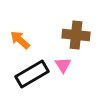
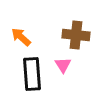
orange arrow: moved 1 px right, 3 px up
black rectangle: rotated 64 degrees counterclockwise
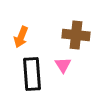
orange arrow: rotated 110 degrees counterclockwise
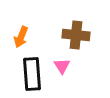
pink triangle: moved 1 px left, 1 px down
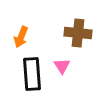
brown cross: moved 2 px right, 2 px up
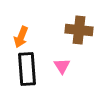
brown cross: moved 1 px right, 3 px up
black rectangle: moved 5 px left, 5 px up
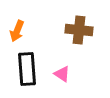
orange arrow: moved 4 px left, 6 px up
pink triangle: moved 8 px down; rotated 24 degrees counterclockwise
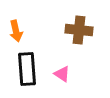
orange arrow: moved 1 px left; rotated 35 degrees counterclockwise
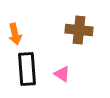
orange arrow: moved 1 px left, 3 px down
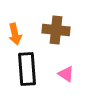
brown cross: moved 23 px left
pink triangle: moved 4 px right
